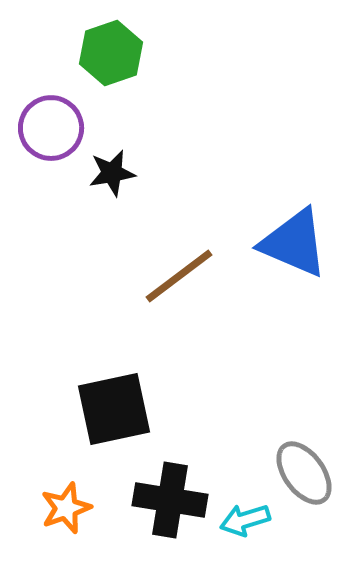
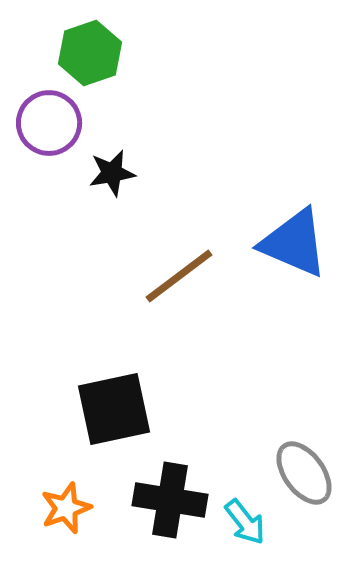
green hexagon: moved 21 px left
purple circle: moved 2 px left, 5 px up
cyan arrow: moved 2 px down; rotated 111 degrees counterclockwise
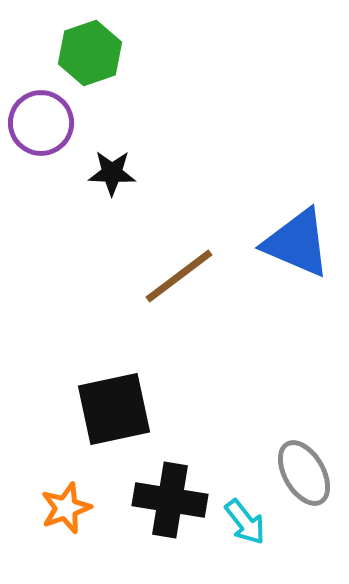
purple circle: moved 8 px left
black star: rotated 12 degrees clockwise
blue triangle: moved 3 px right
gray ellipse: rotated 6 degrees clockwise
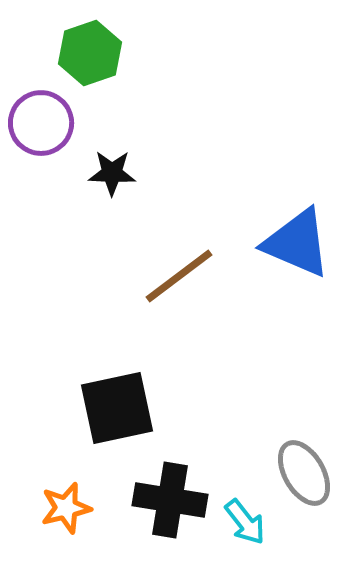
black square: moved 3 px right, 1 px up
orange star: rotated 6 degrees clockwise
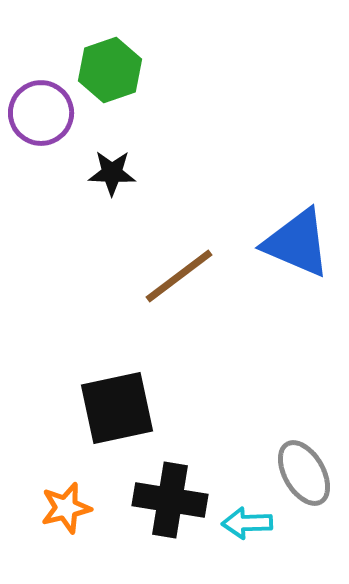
green hexagon: moved 20 px right, 17 px down
purple circle: moved 10 px up
cyan arrow: moved 2 px right, 1 px down; rotated 126 degrees clockwise
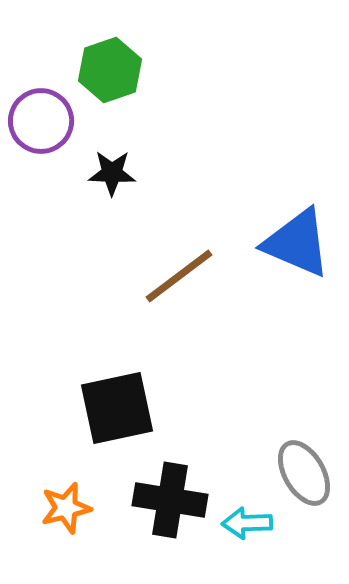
purple circle: moved 8 px down
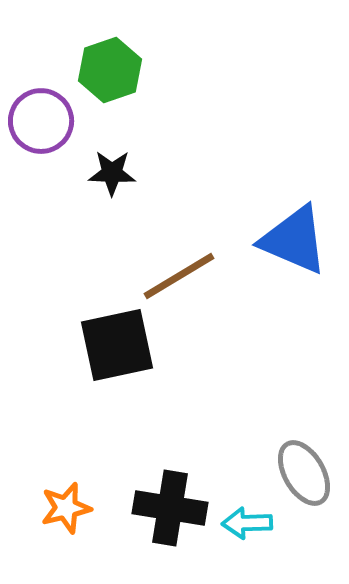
blue triangle: moved 3 px left, 3 px up
brown line: rotated 6 degrees clockwise
black square: moved 63 px up
black cross: moved 8 px down
